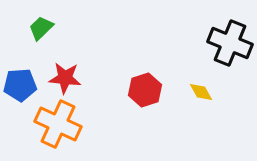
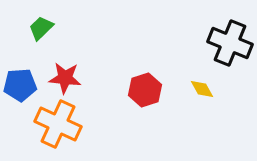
yellow diamond: moved 1 px right, 3 px up
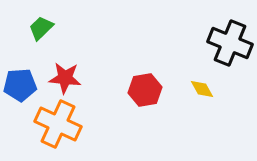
red hexagon: rotated 8 degrees clockwise
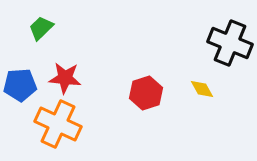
red hexagon: moved 1 px right, 3 px down; rotated 8 degrees counterclockwise
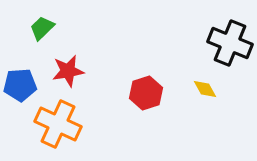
green trapezoid: moved 1 px right
red star: moved 3 px right, 7 px up; rotated 16 degrees counterclockwise
yellow diamond: moved 3 px right
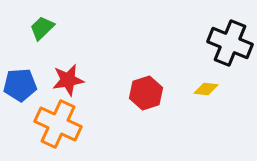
red star: moved 9 px down
yellow diamond: moved 1 px right; rotated 55 degrees counterclockwise
